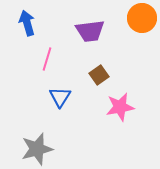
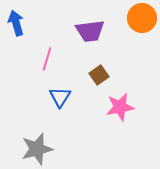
blue arrow: moved 11 px left
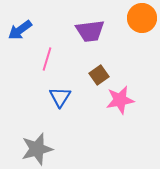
blue arrow: moved 4 px right, 7 px down; rotated 110 degrees counterclockwise
pink star: moved 7 px up
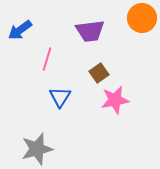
brown square: moved 2 px up
pink star: moved 5 px left
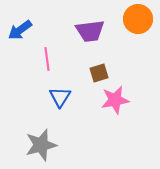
orange circle: moved 4 px left, 1 px down
pink line: rotated 25 degrees counterclockwise
brown square: rotated 18 degrees clockwise
gray star: moved 4 px right, 4 px up
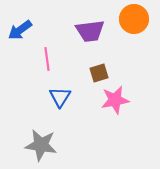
orange circle: moved 4 px left
gray star: rotated 24 degrees clockwise
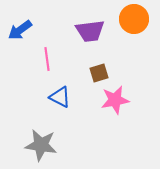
blue triangle: rotated 35 degrees counterclockwise
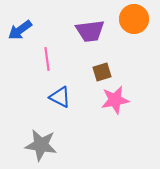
brown square: moved 3 px right, 1 px up
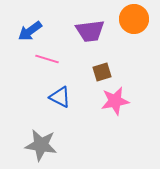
blue arrow: moved 10 px right, 1 px down
pink line: rotated 65 degrees counterclockwise
pink star: moved 1 px down
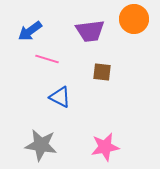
brown square: rotated 24 degrees clockwise
pink star: moved 10 px left, 46 px down
